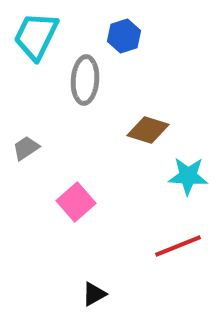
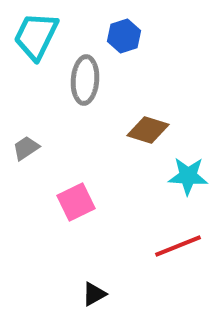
pink square: rotated 15 degrees clockwise
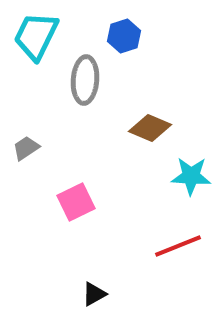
brown diamond: moved 2 px right, 2 px up; rotated 6 degrees clockwise
cyan star: moved 3 px right
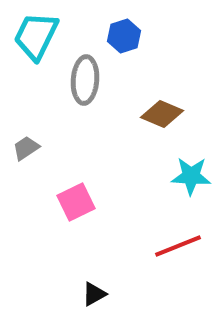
brown diamond: moved 12 px right, 14 px up
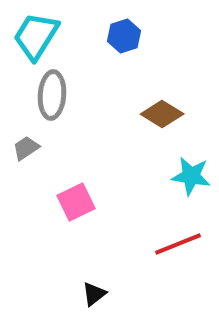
cyan trapezoid: rotated 6 degrees clockwise
gray ellipse: moved 33 px left, 15 px down
brown diamond: rotated 9 degrees clockwise
cyan star: rotated 6 degrees clockwise
red line: moved 2 px up
black triangle: rotated 8 degrees counterclockwise
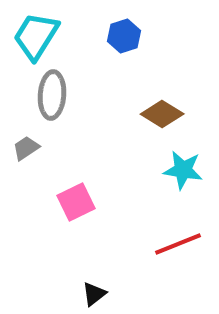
cyan star: moved 8 px left, 6 px up
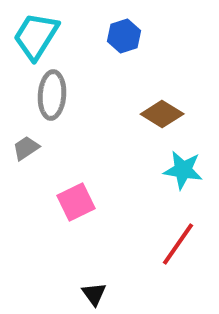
red line: rotated 33 degrees counterclockwise
black triangle: rotated 28 degrees counterclockwise
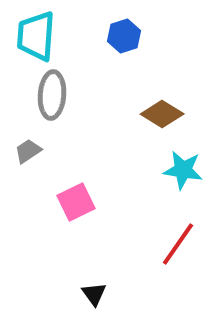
cyan trapezoid: rotated 28 degrees counterclockwise
gray trapezoid: moved 2 px right, 3 px down
